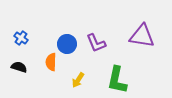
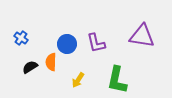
purple L-shape: rotated 10 degrees clockwise
black semicircle: moved 11 px right; rotated 49 degrees counterclockwise
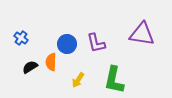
purple triangle: moved 2 px up
green L-shape: moved 3 px left
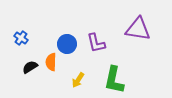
purple triangle: moved 4 px left, 5 px up
